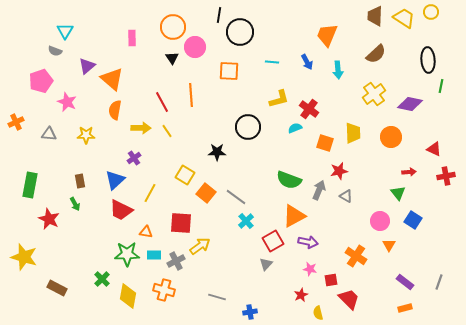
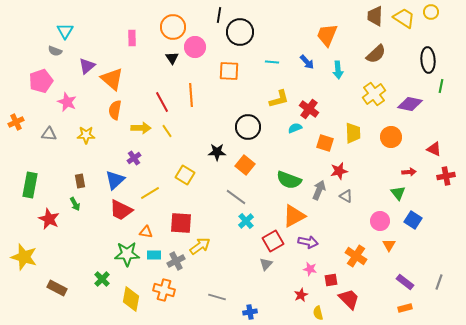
blue arrow at (307, 62): rotated 14 degrees counterclockwise
yellow line at (150, 193): rotated 30 degrees clockwise
orange square at (206, 193): moved 39 px right, 28 px up
yellow diamond at (128, 296): moved 3 px right, 3 px down
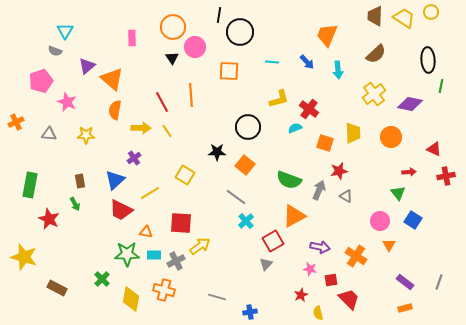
purple arrow at (308, 242): moved 12 px right, 5 px down
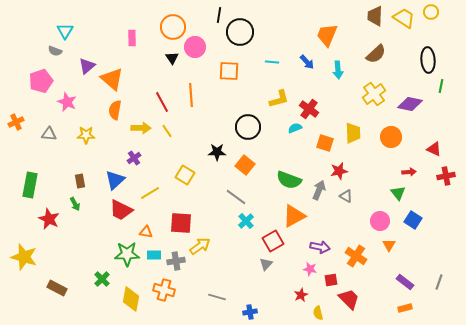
gray cross at (176, 261): rotated 18 degrees clockwise
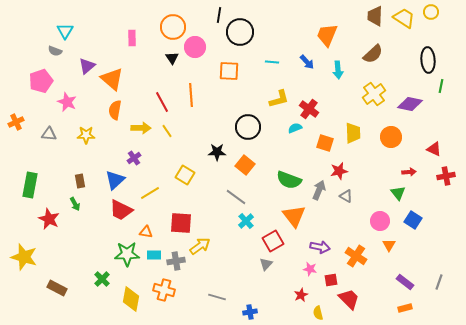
brown semicircle at (376, 54): moved 3 px left
orange triangle at (294, 216): rotated 40 degrees counterclockwise
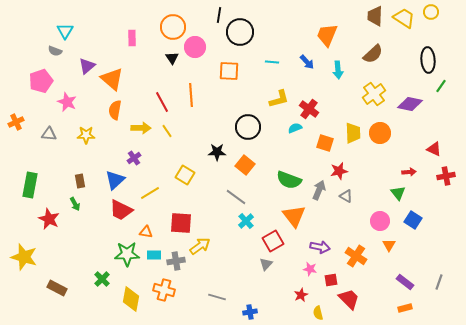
green line at (441, 86): rotated 24 degrees clockwise
orange circle at (391, 137): moved 11 px left, 4 px up
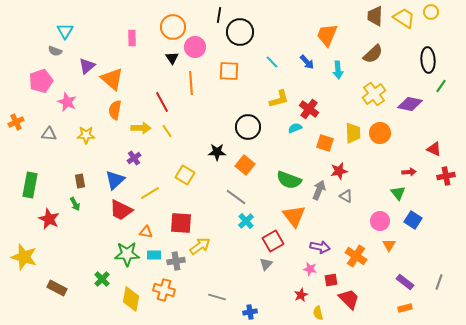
cyan line at (272, 62): rotated 40 degrees clockwise
orange line at (191, 95): moved 12 px up
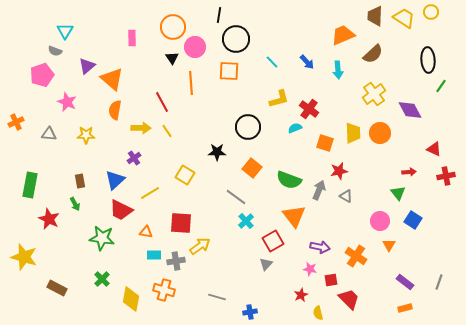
black circle at (240, 32): moved 4 px left, 7 px down
orange trapezoid at (327, 35): moved 16 px right; rotated 45 degrees clockwise
pink pentagon at (41, 81): moved 1 px right, 6 px up
purple diamond at (410, 104): moved 6 px down; rotated 50 degrees clockwise
orange square at (245, 165): moved 7 px right, 3 px down
green star at (127, 254): moved 25 px left, 16 px up; rotated 10 degrees clockwise
